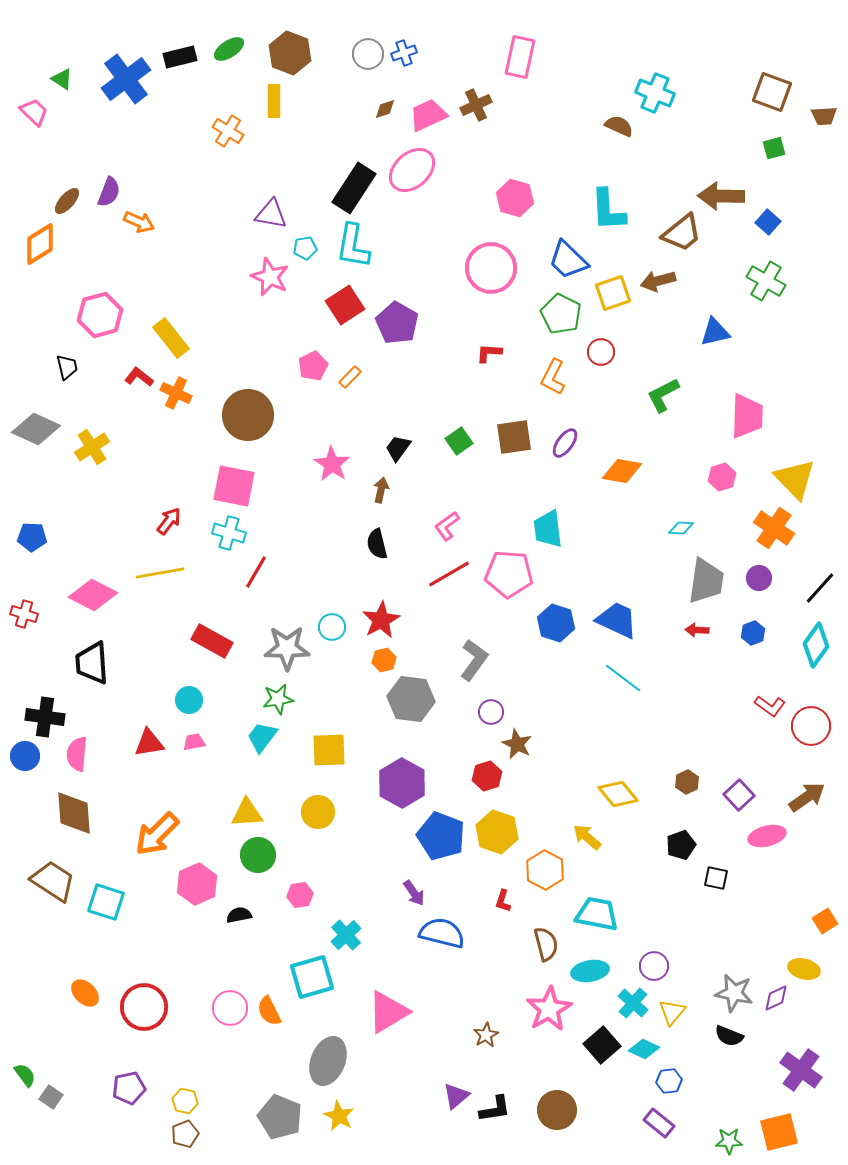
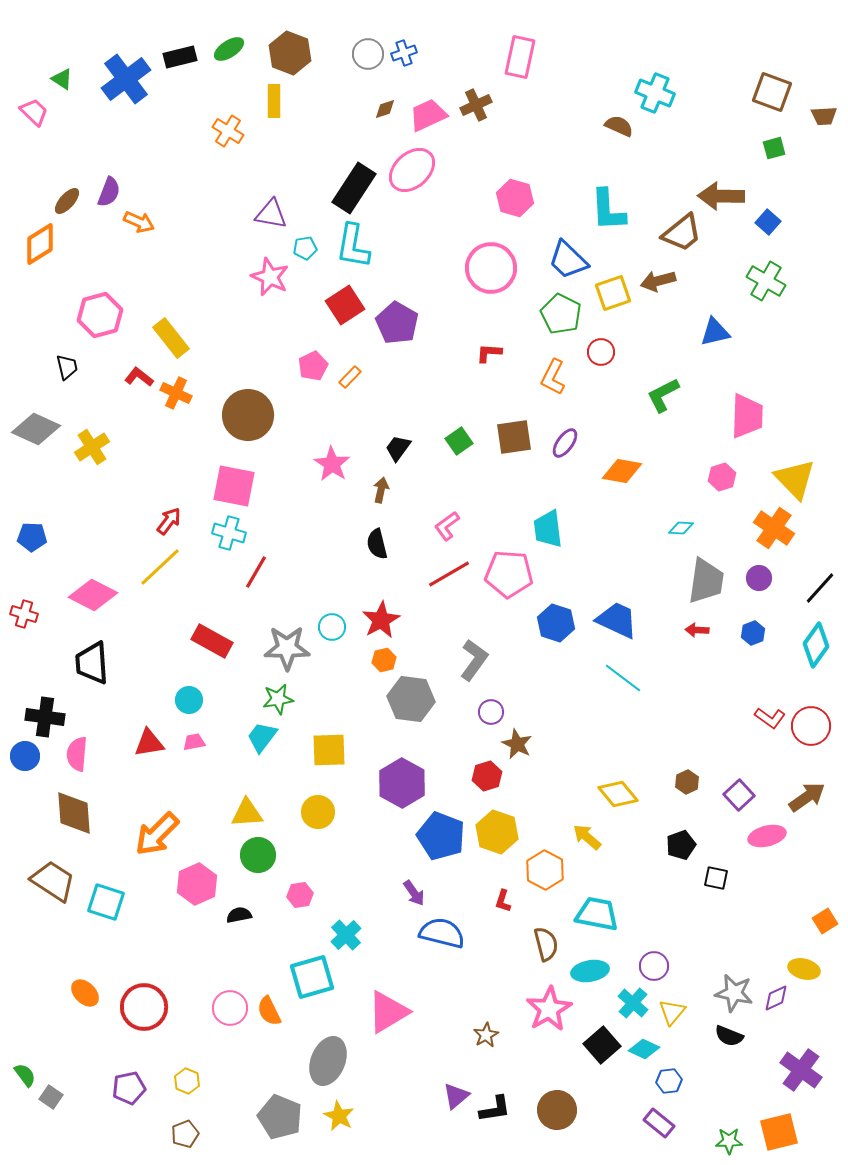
yellow line at (160, 573): moved 6 px up; rotated 33 degrees counterclockwise
red L-shape at (770, 706): moved 12 px down
yellow hexagon at (185, 1101): moved 2 px right, 20 px up; rotated 10 degrees clockwise
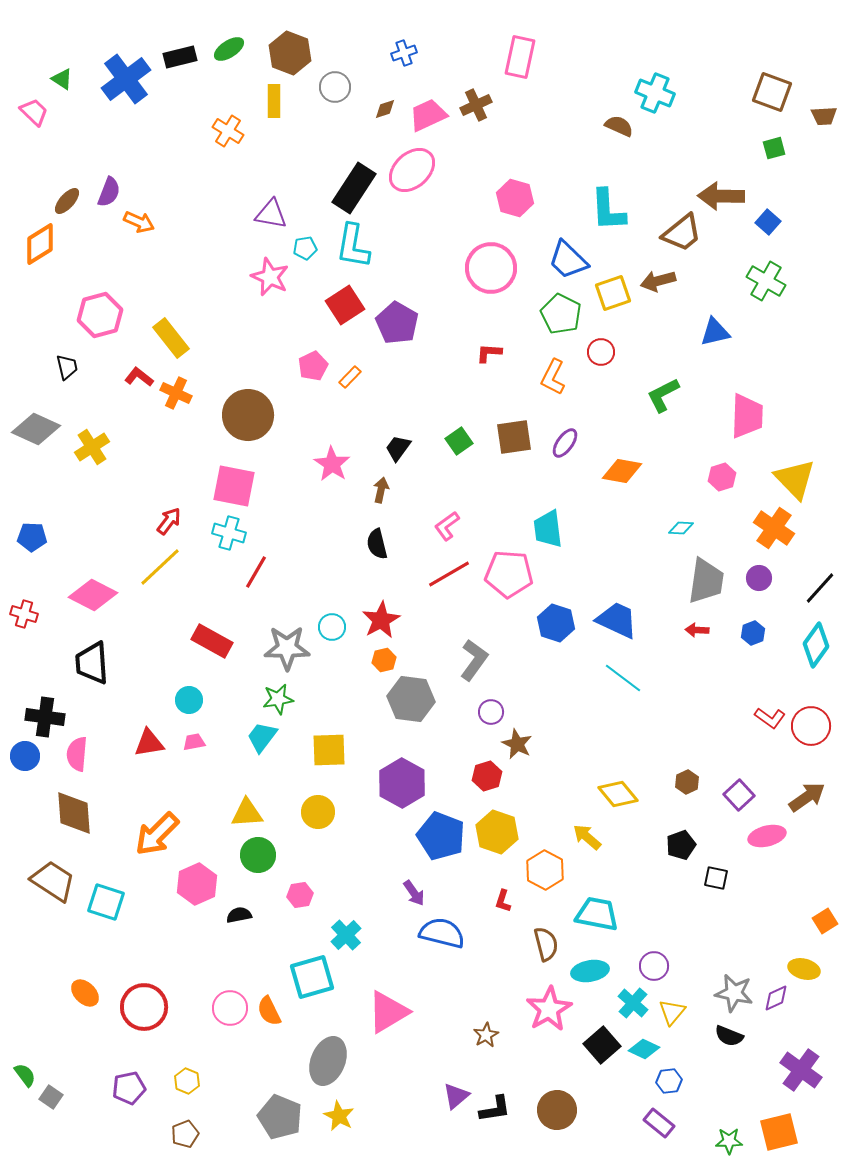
gray circle at (368, 54): moved 33 px left, 33 px down
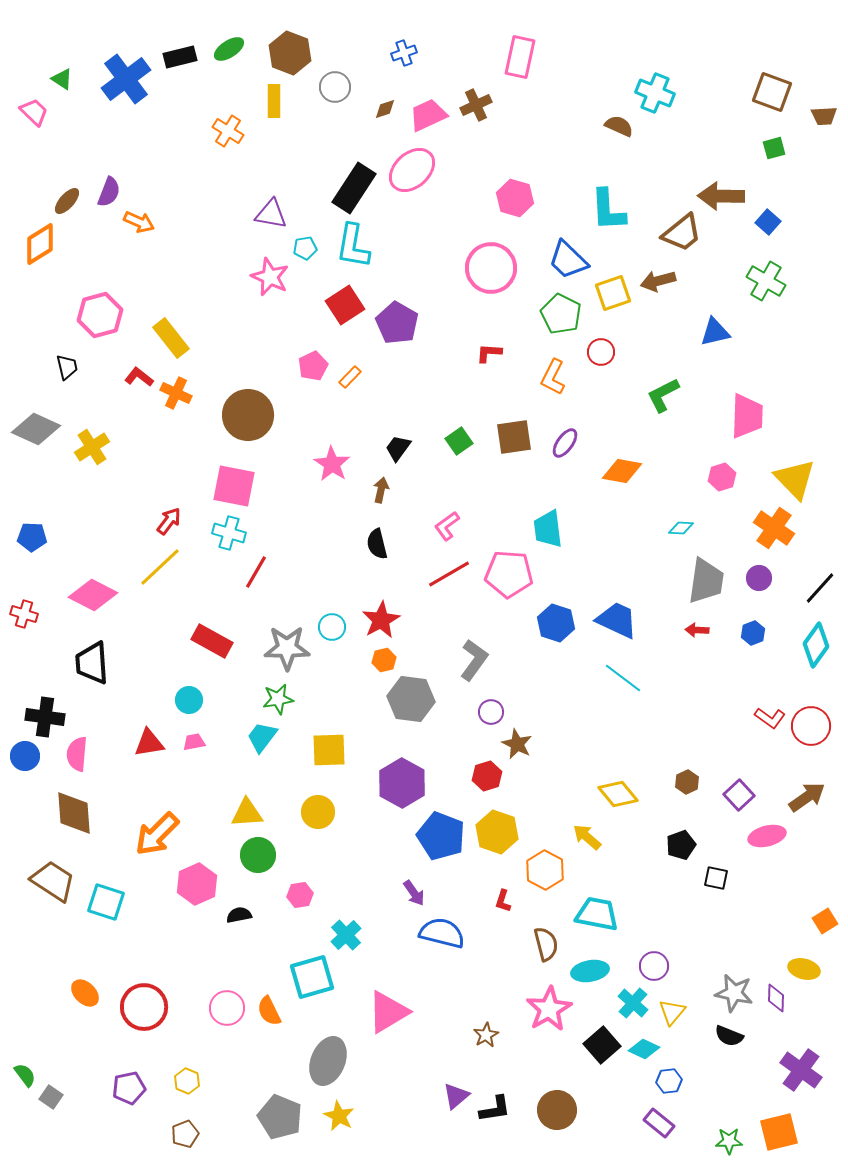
purple diamond at (776, 998): rotated 64 degrees counterclockwise
pink circle at (230, 1008): moved 3 px left
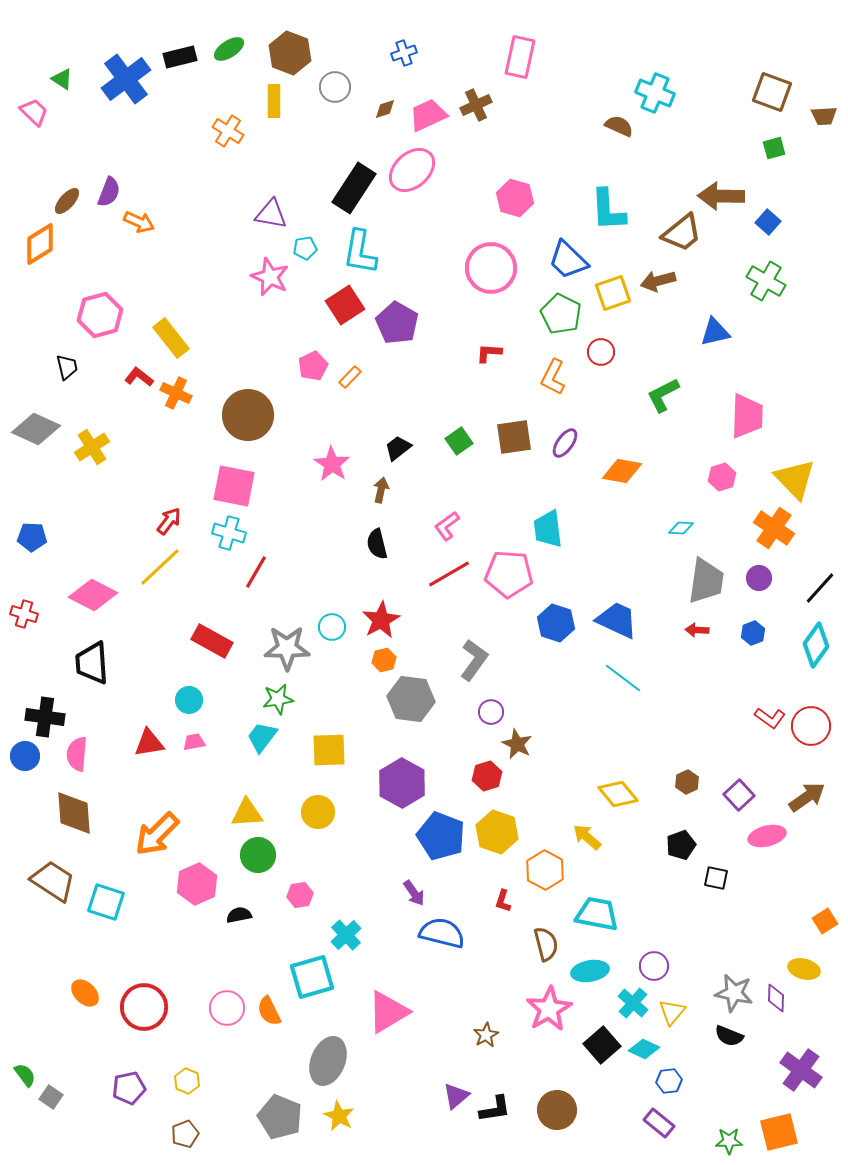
cyan L-shape at (353, 246): moved 7 px right, 6 px down
black trapezoid at (398, 448): rotated 16 degrees clockwise
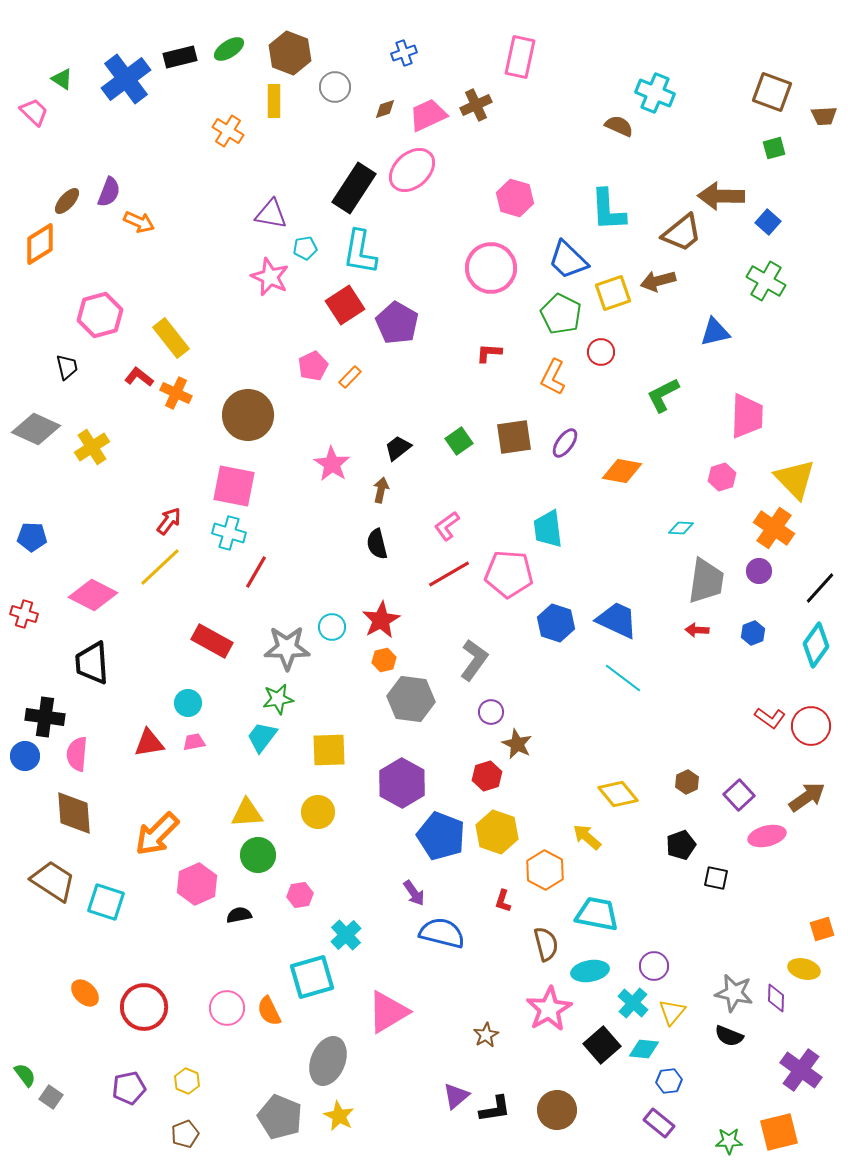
purple circle at (759, 578): moved 7 px up
cyan circle at (189, 700): moved 1 px left, 3 px down
orange square at (825, 921): moved 3 px left, 8 px down; rotated 15 degrees clockwise
cyan diamond at (644, 1049): rotated 20 degrees counterclockwise
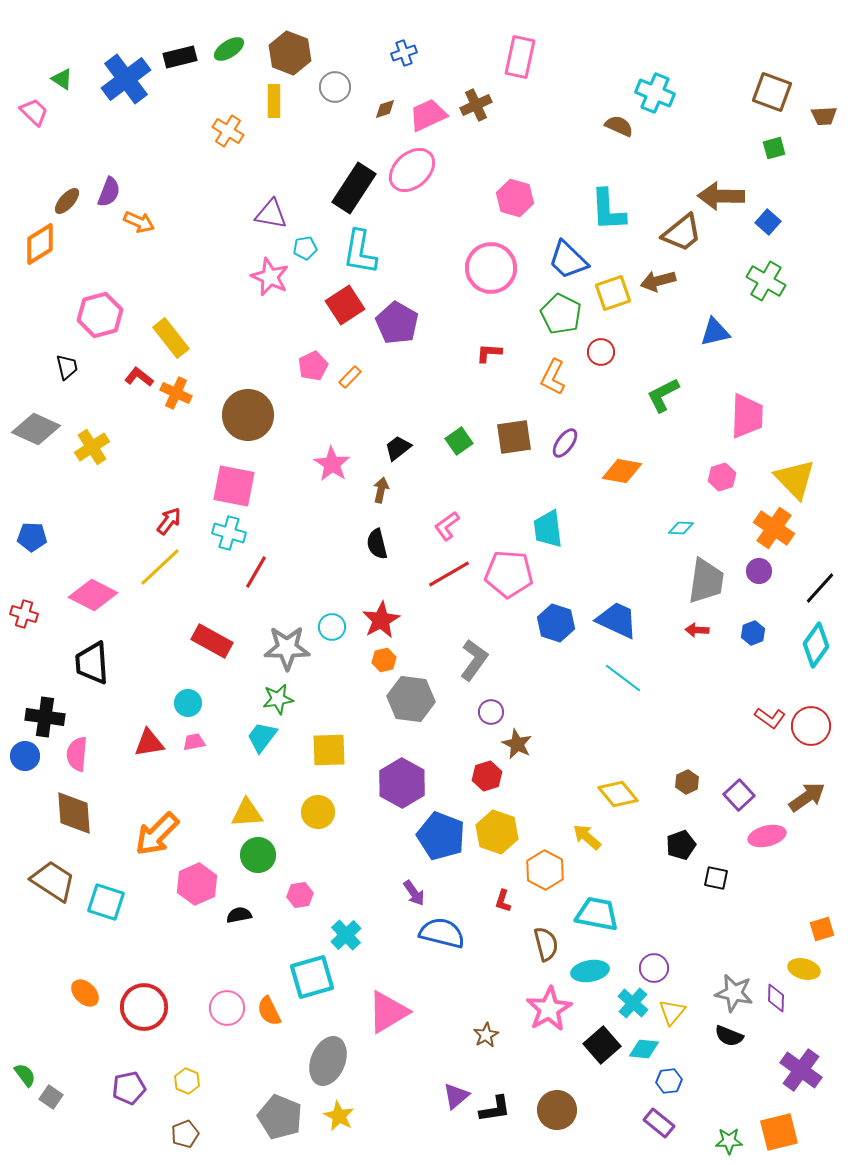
purple circle at (654, 966): moved 2 px down
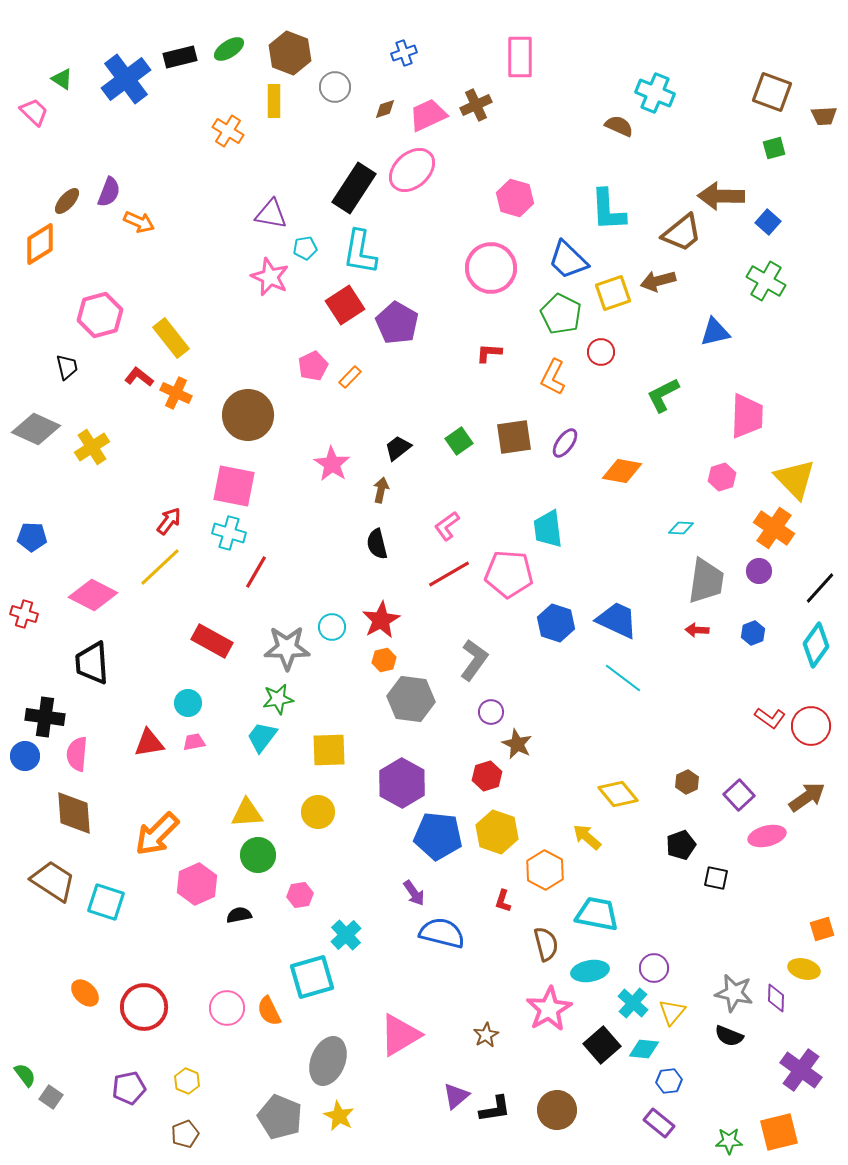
pink rectangle at (520, 57): rotated 12 degrees counterclockwise
blue pentagon at (441, 836): moved 3 px left; rotated 15 degrees counterclockwise
pink triangle at (388, 1012): moved 12 px right, 23 px down
